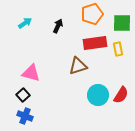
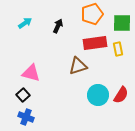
blue cross: moved 1 px right, 1 px down
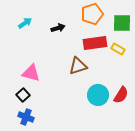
black arrow: moved 2 px down; rotated 48 degrees clockwise
yellow rectangle: rotated 48 degrees counterclockwise
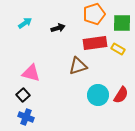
orange pentagon: moved 2 px right
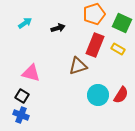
green square: rotated 24 degrees clockwise
red rectangle: moved 2 px down; rotated 60 degrees counterclockwise
black square: moved 1 px left, 1 px down; rotated 16 degrees counterclockwise
blue cross: moved 5 px left, 2 px up
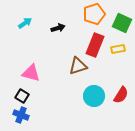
yellow rectangle: rotated 40 degrees counterclockwise
cyan circle: moved 4 px left, 1 px down
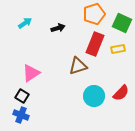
red rectangle: moved 1 px up
pink triangle: rotated 48 degrees counterclockwise
red semicircle: moved 2 px up; rotated 12 degrees clockwise
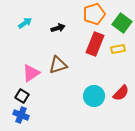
green square: rotated 12 degrees clockwise
brown triangle: moved 20 px left, 1 px up
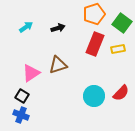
cyan arrow: moved 1 px right, 4 px down
